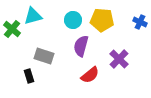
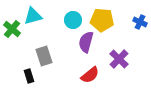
purple semicircle: moved 5 px right, 4 px up
gray rectangle: rotated 54 degrees clockwise
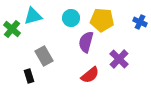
cyan circle: moved 2 px left, 2 px up
gray rectangle: rotated 12 degrees counterclockwise
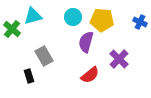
cyan circle: moved 2 px right, 1 px up
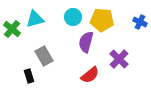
cyan triangle: moved 2 px right, 3 px down
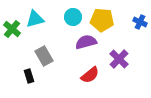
purple semicircle: rotated 60 degrees clockwise
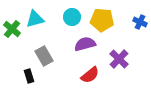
cyan circle: moved 1 px left
purple semicircle: moved 1 px left, 2 px down
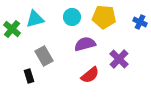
yellow pentagon: moved 2 px right, 3 px up
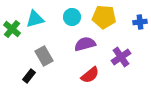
blue cross: rotated 32 degrees counterclockwise
purple cross: moved 2 px right, 2 px up; rotated 12 degrees clockwise
black rectangle: rotated 56 degrees clockwise
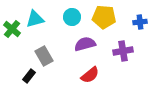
purple cross: moved 2 px right, 6 px up; rotated 24 degrees clockwise
